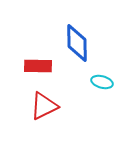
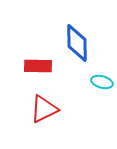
red triangle: moved 3 px down
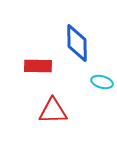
red triangle: moved 9 px right, 2 px down; rotated 24 degrees clockwise
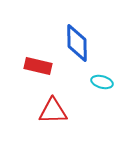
red rectangle: rotated 12 degrees clockwise
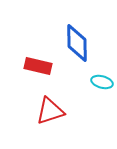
red triangle: moved 3 px left; rotated 16 degrees counterclockwise
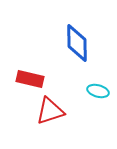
red rectangle: moved 8 px left, 13 px down
cyan ellipse: moved 4 px left, 9 px down
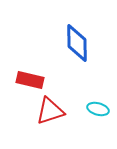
red rectangle: moved 1 px down
cyan ellipse: moved 18 px down
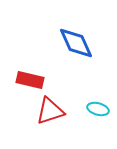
blue diamond: moved 1 px left; rotated 24 degrees counterclockwise
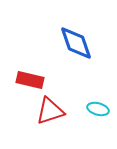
blue diamond: rotated 6 degrees clockwise
